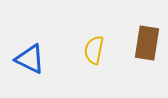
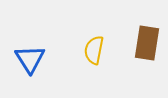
blue triangle: rotated 32 degrees clockwise
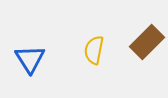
brown rectangle: moved 1 px up; rotated 36 degrees clockwise
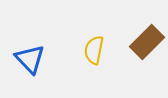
blue triangle: rotated 12 degrees counterclockwise
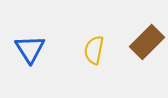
blue triangle: moved 10 px up; rotated 12 degrees clockwise
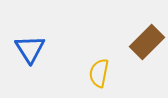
yellow semicircle: moved 5 px right, 23 px down
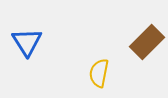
blue triangle: moved 3 px left, 7 px up
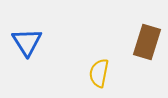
brown rectangle: rotated 28 degrees counterclockwise
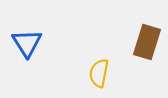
blue triangle: moved 1 px down
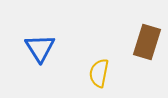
blue triangle: moved 13 px right, 5 px down
